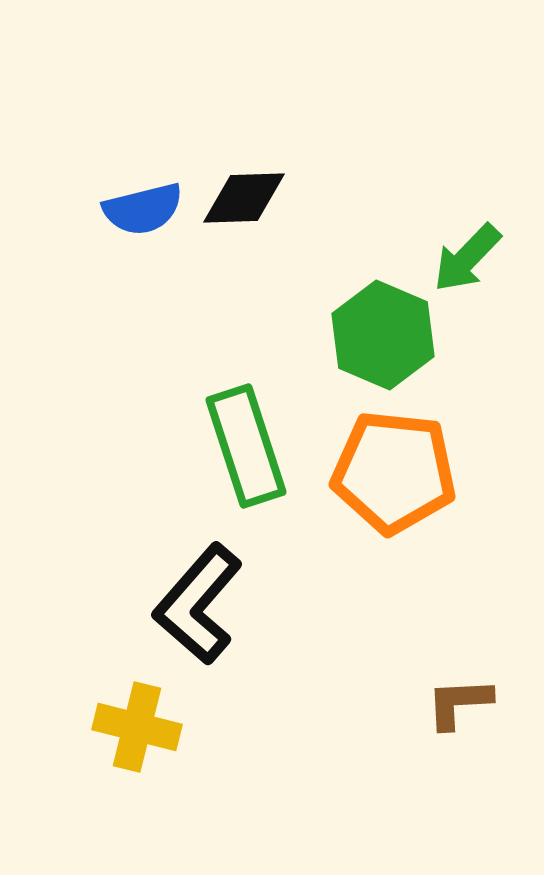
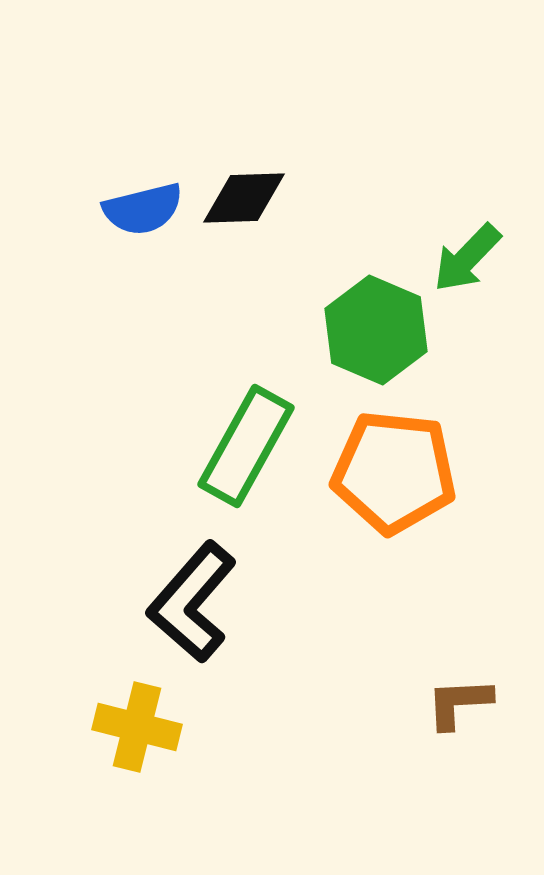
green hexagon: moved 7 px left, 5 px up
green rectangle: rotated 47 degrees clockwise
black L-shape: moved 6 px left, 2 px up
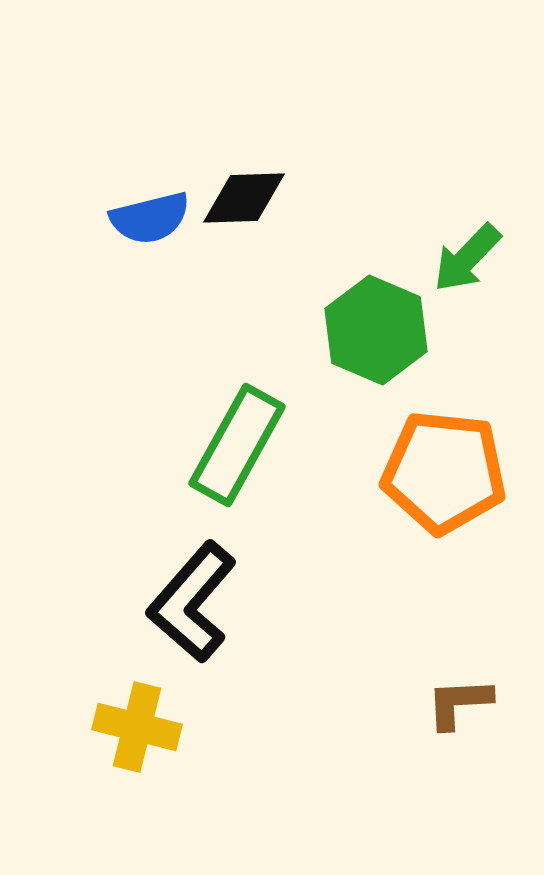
blue semicircle: moved 7 px right, 9 px down
green rectangle: moved 9 px left, 1 px up
orange pentagon: moved 50 px right
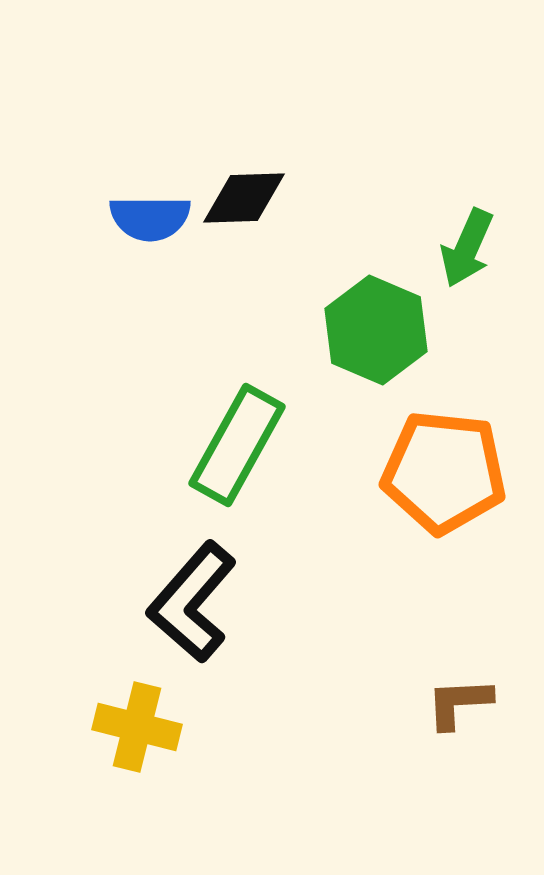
blue semicircle: rotated 14 degrees clockwise
green arrow: moved 10 px up; rotated 20 degrees counterclockwise
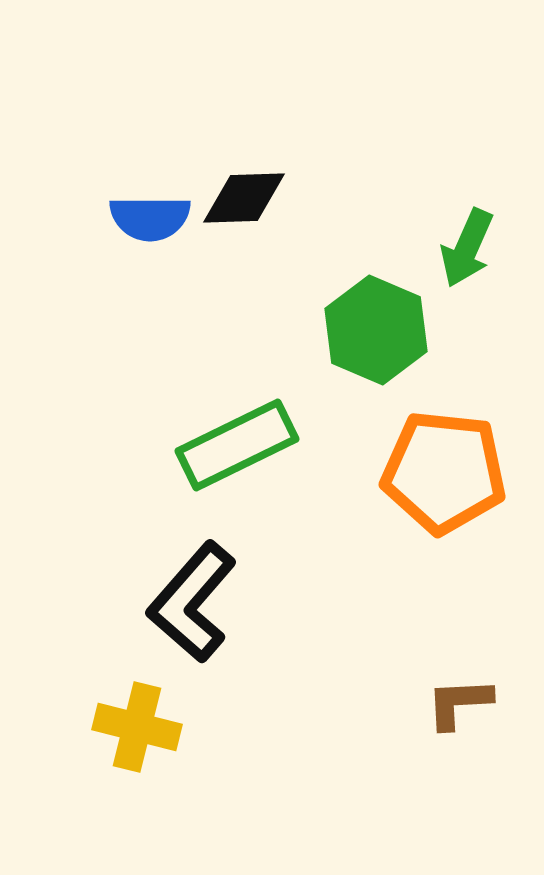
green rectangle: rotated 35 degrees clockwise
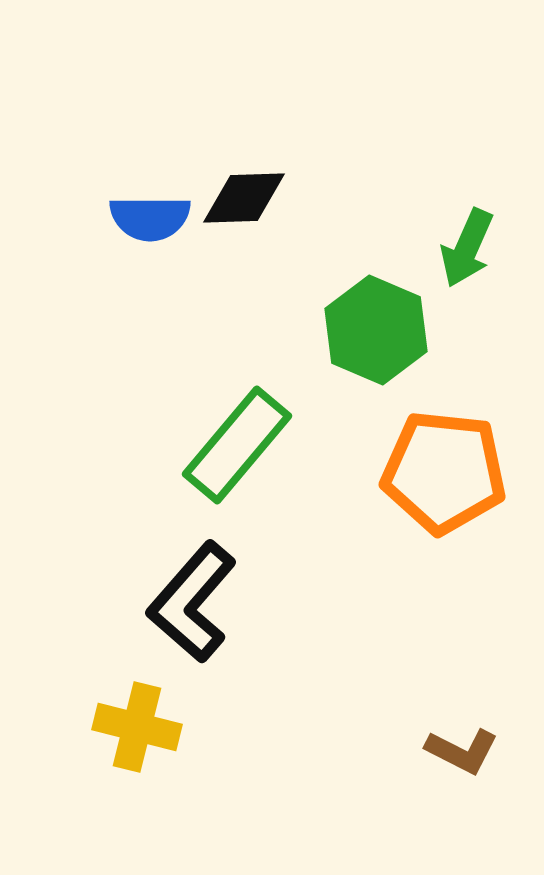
green rectangle: rotated 24 degrees counterclockwise
brown L-shape: moved 3 px right, 48 px down; rotated 150 degrees counterclockwise
